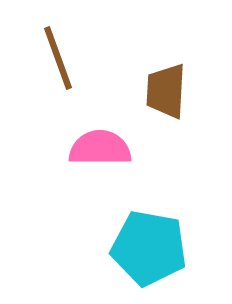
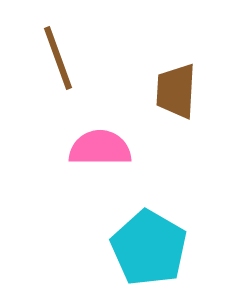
brown trapezoid: moved 10 px right
cyan pentagon: rotated 20 degrees clockwise
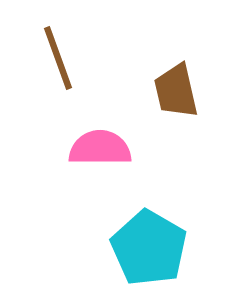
brown trapezoid: rotated 16 degrees counterclockwise
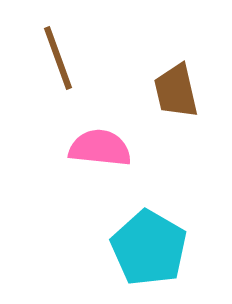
pink semicircle: rotated 6 degrees clockwise
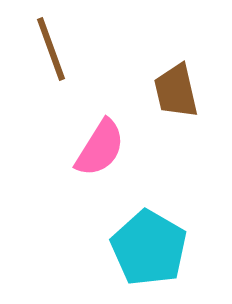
brown line: moved 7 px left, 9 px up
pink semicircle: rotated 116 degrees clockwise
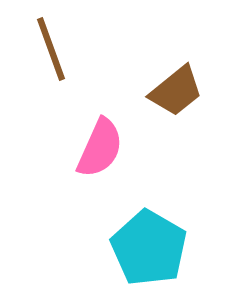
brown trapezoid: rotated 116 degrees counterclockwise
pink semicircle: rotated 8 degrees counterclockwise
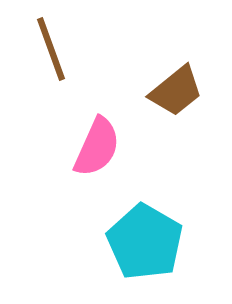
pink semicircle: moved 3 px left, 1 px up
cyan pentagon: moved 4 px left, 6 px up
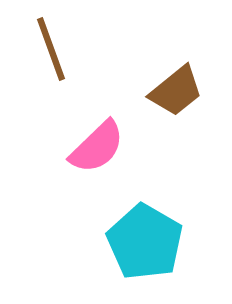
pink semicircle: rotated 22 degrees clockwise
